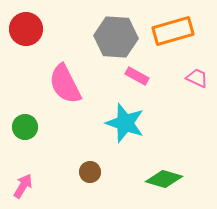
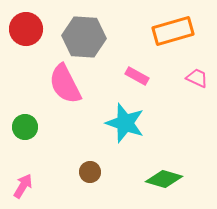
gray hexagon: moved 32 px left
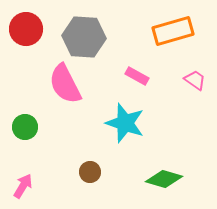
pink trapezoid: moved 2 px left, 2 px down; rotated 10 degrees clockwise
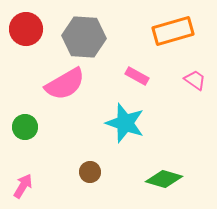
pink semicircle: rotated 93 degrees counterclockwise
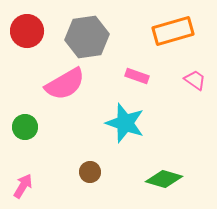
red circle: moved 1 px right, 2 px down
gray hexagon: moved 3 px right; rotated 12 degrees counterclockwise
pink rectangle: rotated 10 degrees counterclockwise
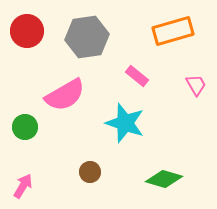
pink rectangle: rotated 20 degrees clockwise
pink trapezoid: moved 1 px right, 5 px down; rotated 25 degrees clockwise
pink semicircle: moved 11 px down
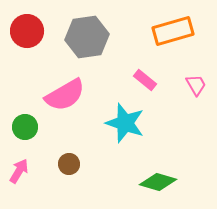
pink rectangle: moved 8 px right, 4 px down
brown circle: moved 21 px left, 8 px up
green diamond: moved 6 px left, 3 px down
pink arrow: moved 4 px left, 15 px up
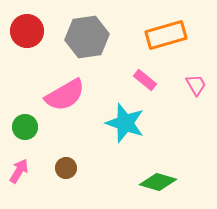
orange rectangle: moved 7 px left, 4 px down
brown circle: moved 3 px left, 4 px down
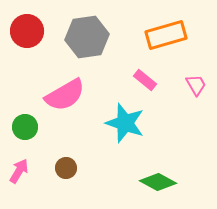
green diamond: rotated 12 degrees clockwise
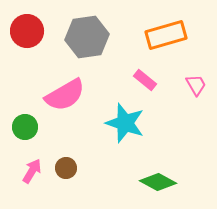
pink arrow: moved 13 px right
